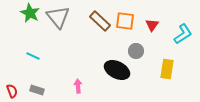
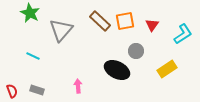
gray triangle: moved 3 px right, 13 px down; rotated 20 degrees clockwise
orange square: rotated 18 degrees counterclockwise
yellow rectangle: rotated 48 degrees clockwise
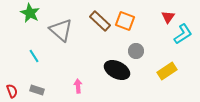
orange square: rotated 30 degrees clockwise
red triangle: moved 16 px right, 8 px up
gray triangle: rotated 30 degrees counterclockwise
cyan line: moved 1 px right; rotated 32 degrees clockwise
yellow rectangle: moved 2 px down
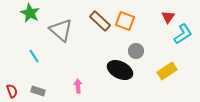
black ellipse: moved 3 px right
gray rectangle: moved 1 px right, 1 px down
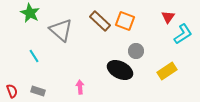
pink arrow: moved 2 px right, 1 px down
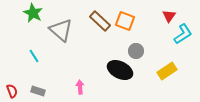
green star: moved 3 px right
red triangle: moved 1 px right, 1 px up
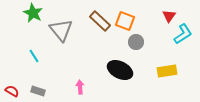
gray triangle: rotated 10 degrees clockwise
gray circle: moved 9 px up
yellow rectangle: rotated 24 degrees clockwise
red semicircle: rotated 40 degrees counterclockwise
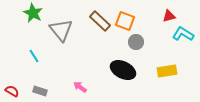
red triangle: rotated 40 degrees clockwise
cyan L-shape: rotated 115 degrees counterclockwise
black ellipse: moved 3 px right
pink arrow: rotated 48 degrees counterclockwise
gray rectangle: moved 2 px right
